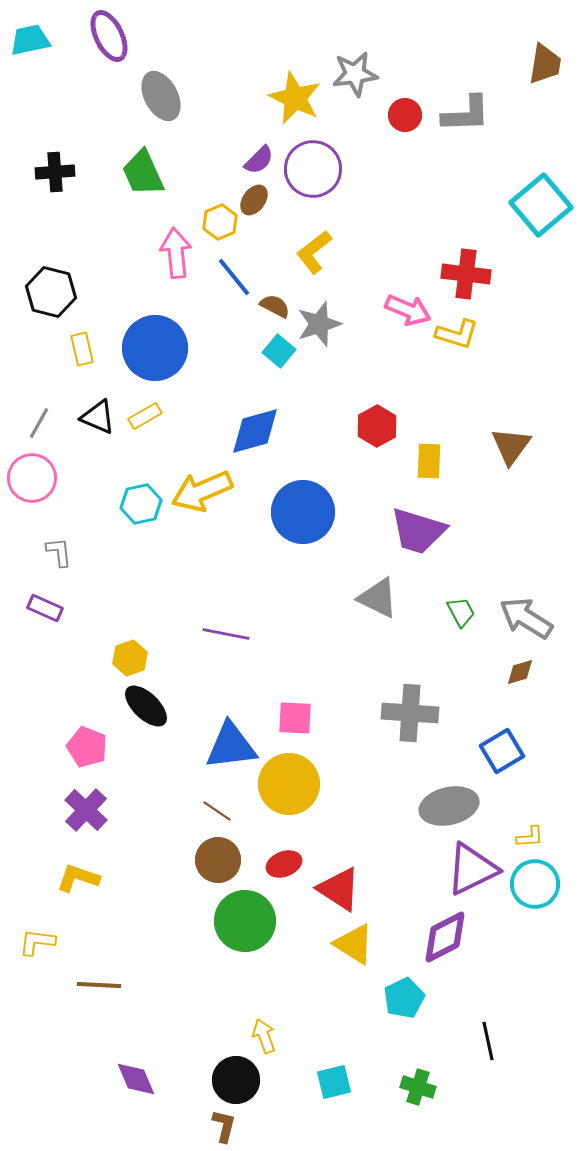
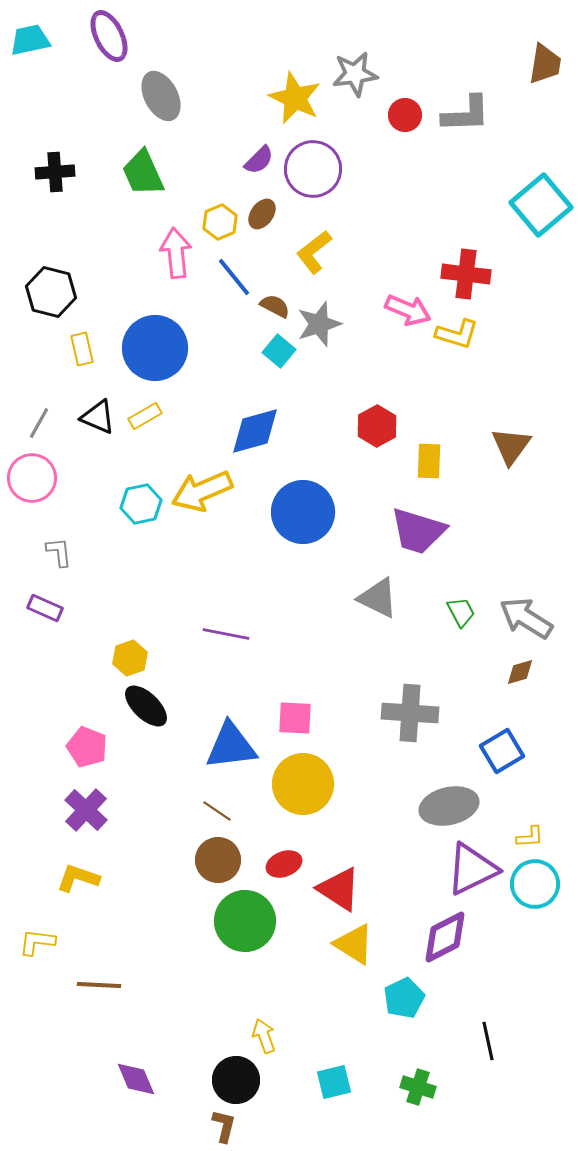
brown ellipse at (254, 200): moved 8 px right, 14 px down
yellow circle at (289, 784): moved 14 px right
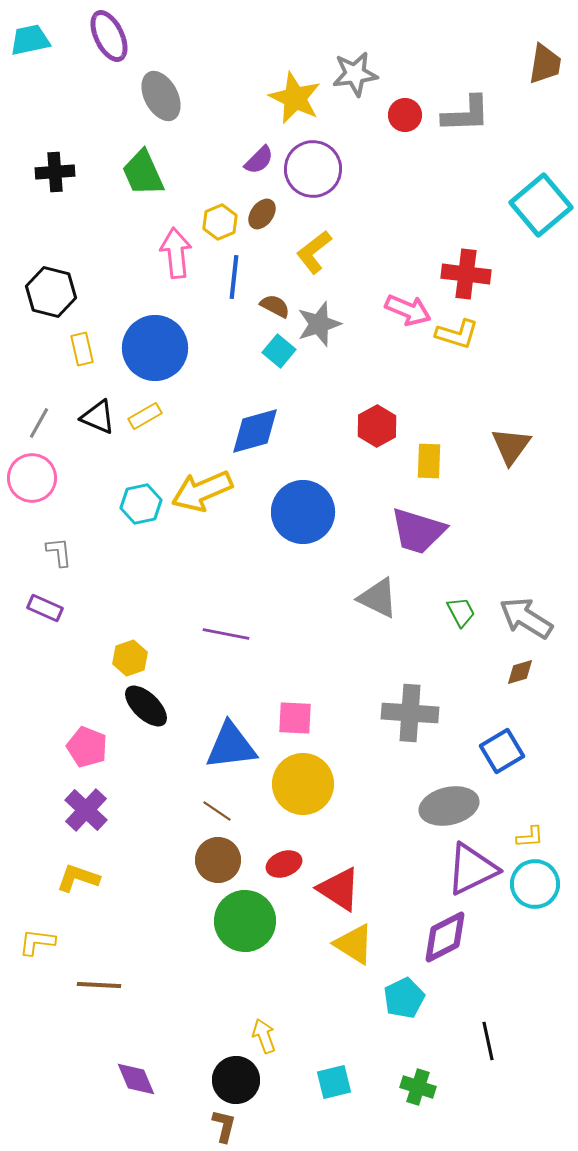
blue line at (234, 277): rotated 45 degrees clockwise
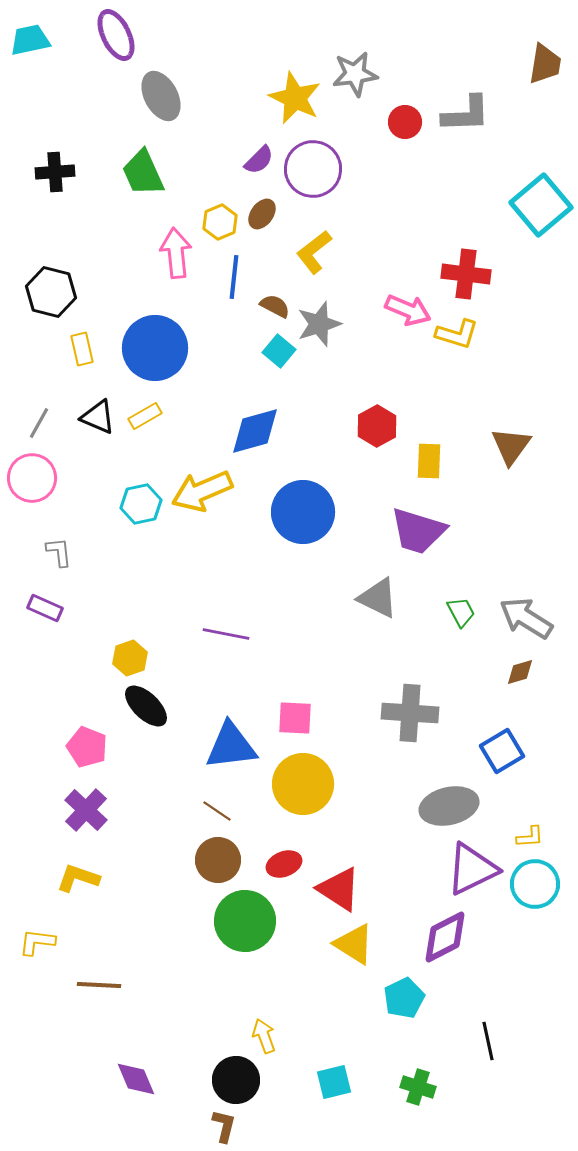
purple ellipse at (109, 36): moved 7 px right, 1 px up
red circle at (405, 115): moved 7 px down
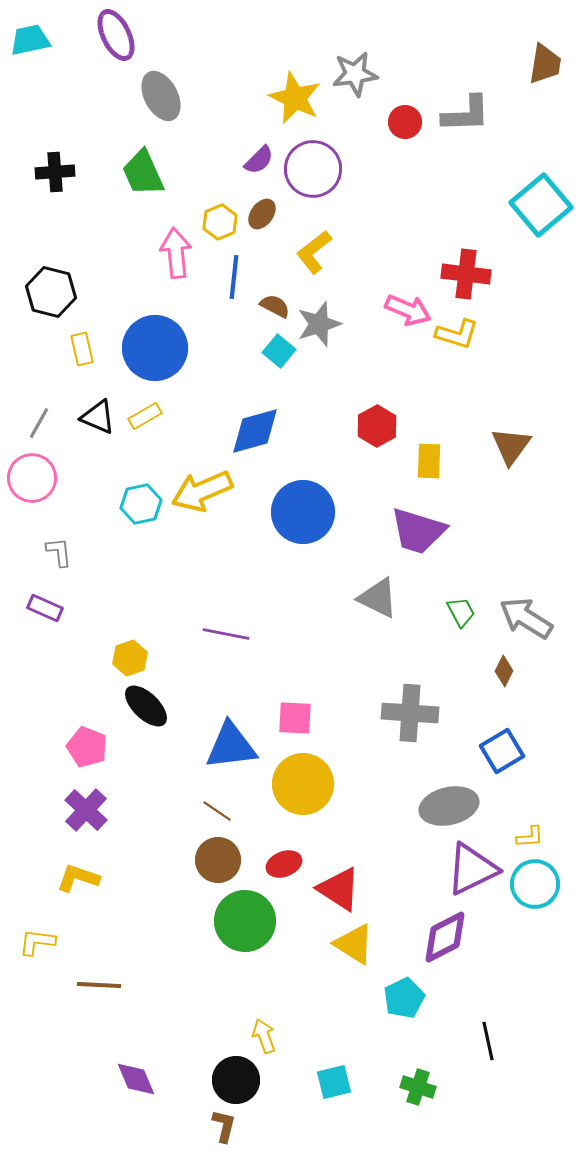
brown diamond at (520, 672): moved 16 px left, 1 px up; rotated 48 degrees counterclockwise
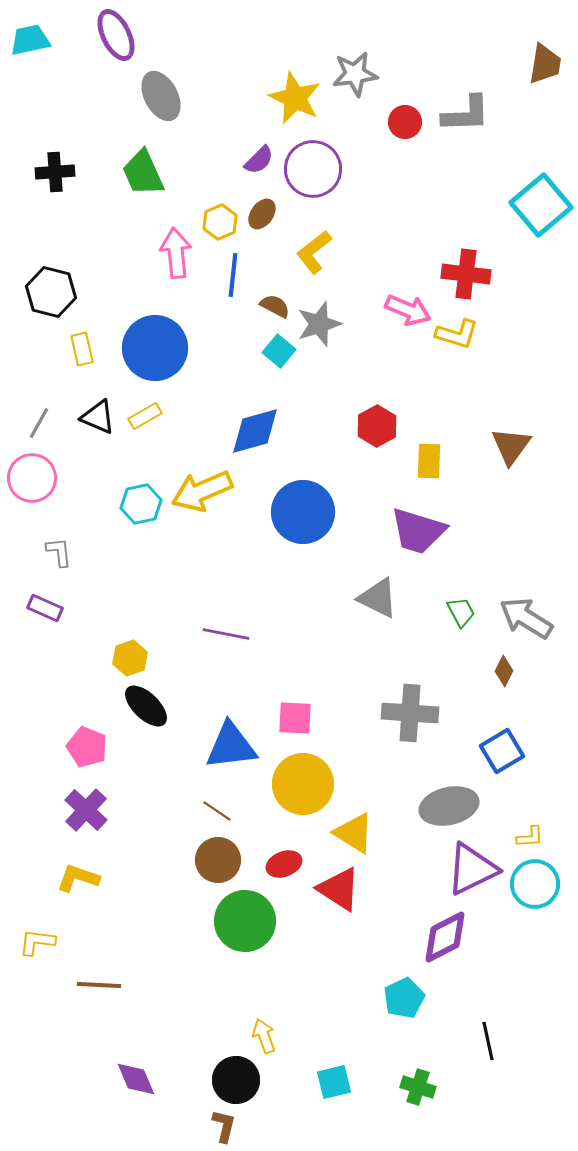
blue line at (234, 277): moved 1 px left, 2 px up
yellow triangle at (354, 944): moved 111 px up
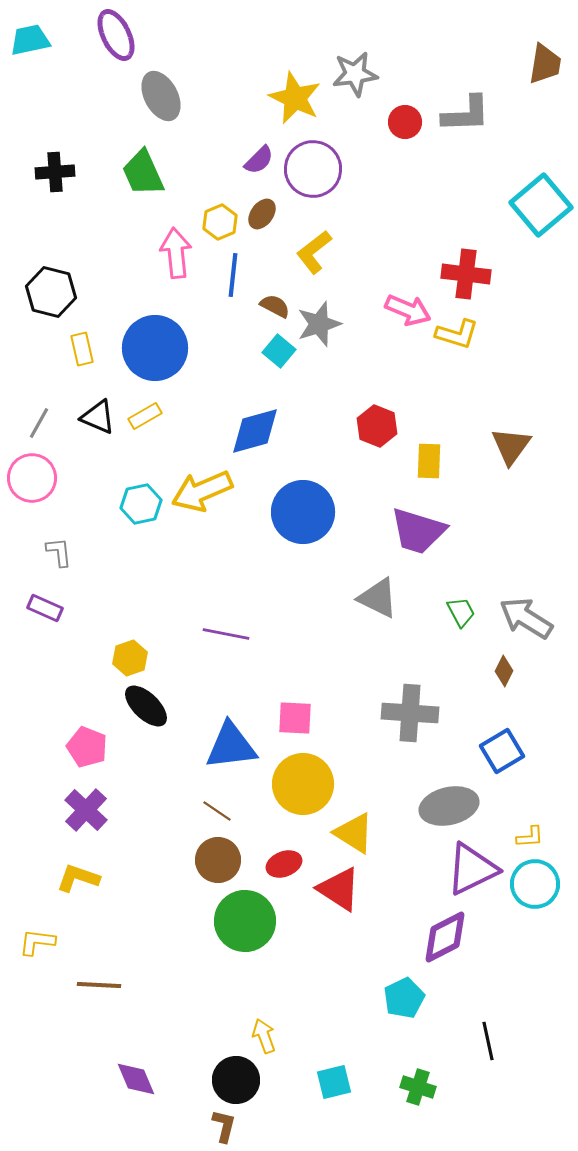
red hexagon at (377, 426): rotated 9 degrees counterclockwise
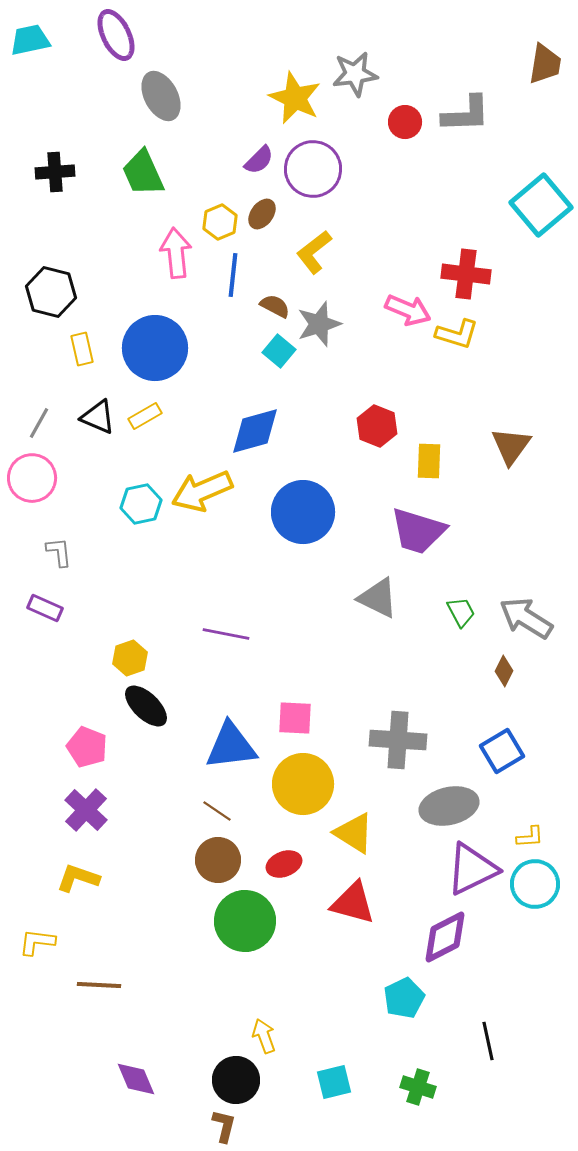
gray cross at (410, 713): moved 12 px left, 27 px down
red triangle at (339, 889): moved 14 px right, 14 px down; rotated 18 degrees counterclockwise
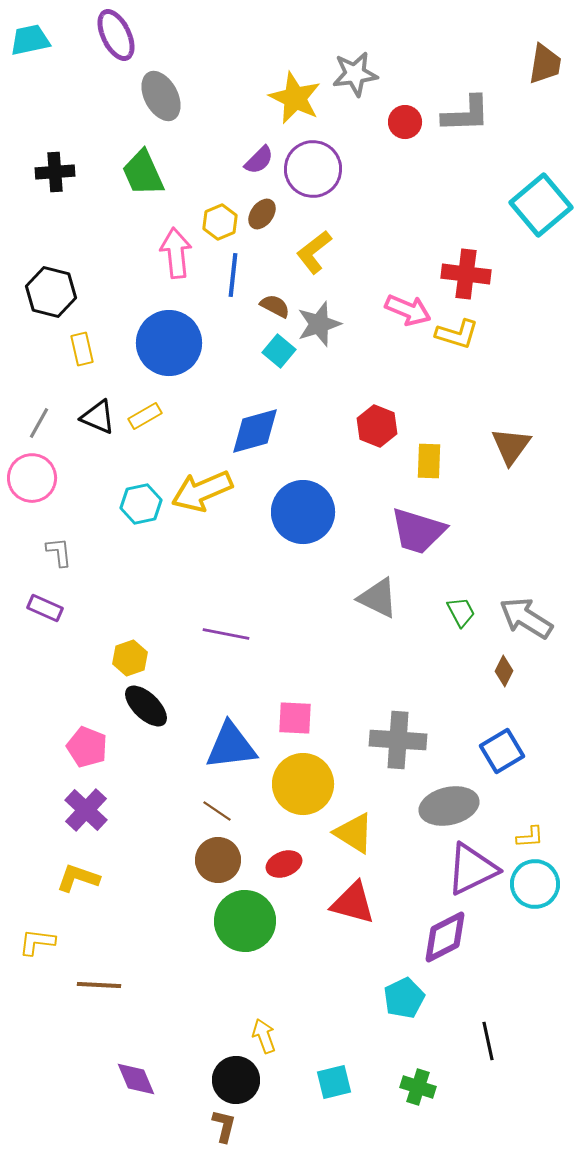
blue circle at (155, 348): moved 14 px right, 5 px up
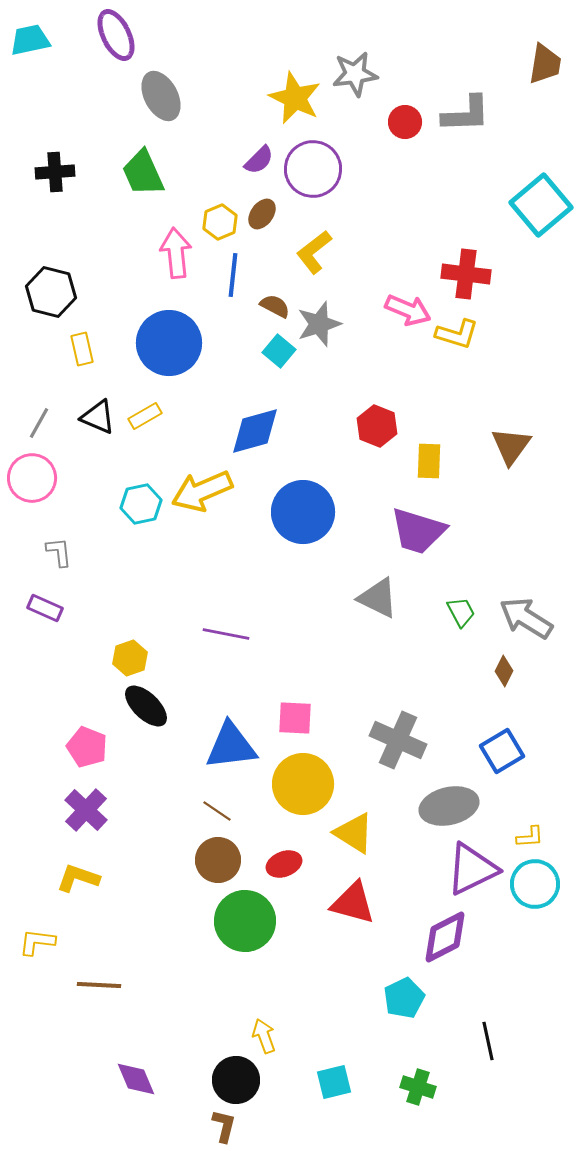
gray cross at (398, 740): rotated 20 degrees clockwise
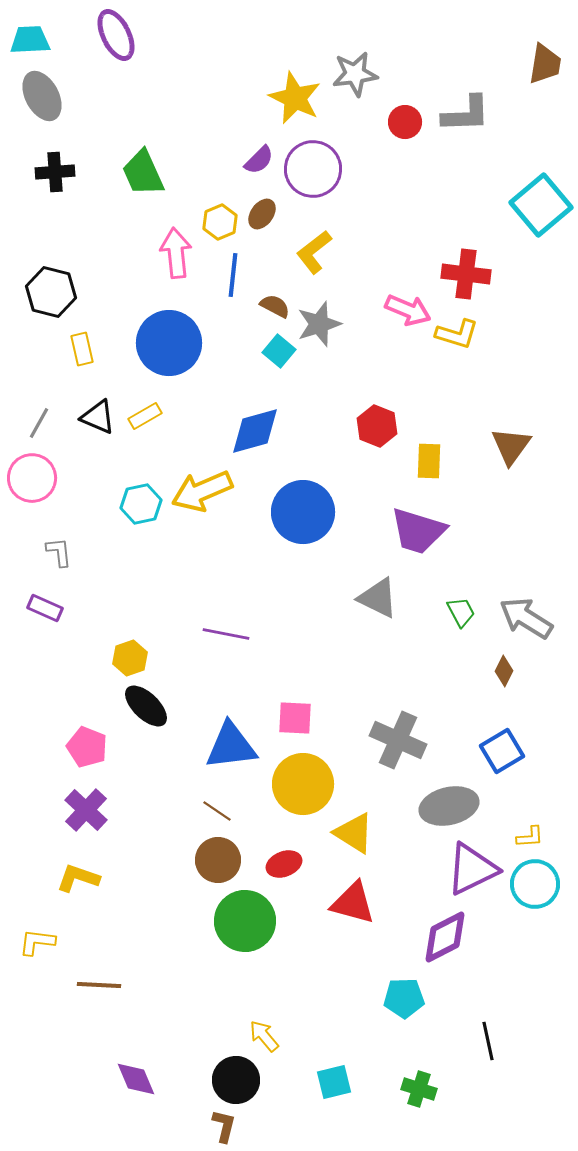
cyan trapezoid at (30, 40): rotated 9 degrees clockwise
gray ellipse at (161, 96): moved 119 px left
cyan pentagon at (404, 998): rotated 24 degrees clockwise
yellow arrow at (264, 1036): rotated 20 degrees counterclockwise
green cross at (418, 1087): moved 1 px right, 2 px down
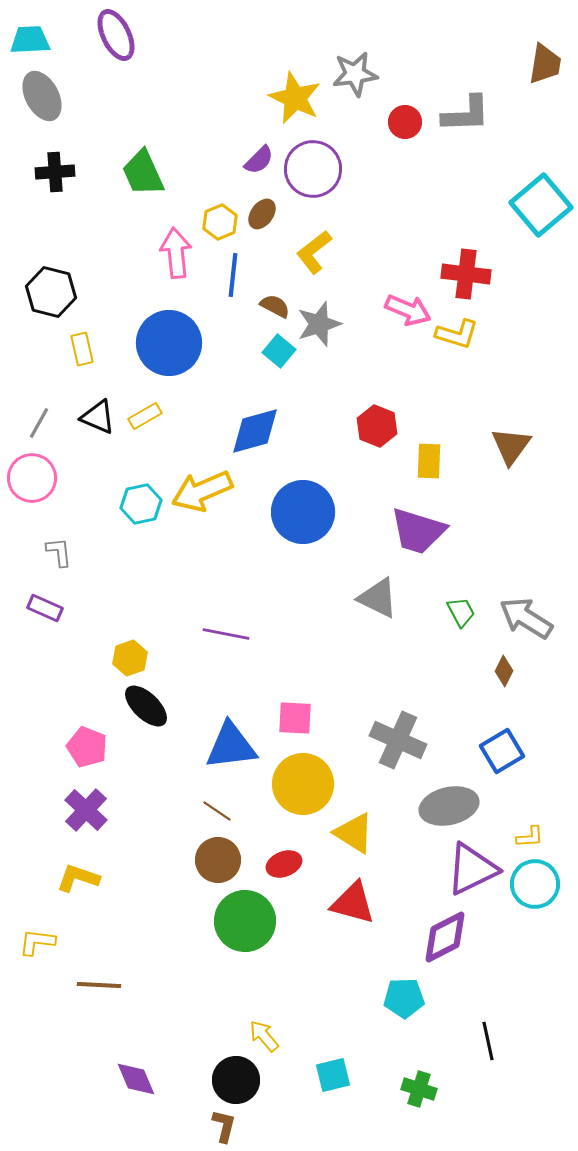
cyan square at (334, 1082): moved 1 px left, 7 px up
